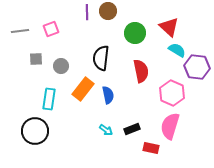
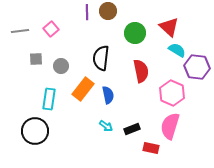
pink square: rotated 21 degrees counterclockwise
cyan arrow: moved 4 px up
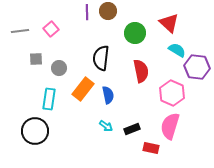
red triangle: moved 4 px up
gray circle: moved 2 px left, 2 px down
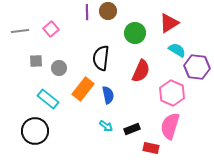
red triangle: rotated 45 degrees clockwise
gray square: moved 2 px down
red semicircle: rotated 35 degrees clockwise
cyan rectangle: moved 1 px left; rotated 60 degrees counterclockwise
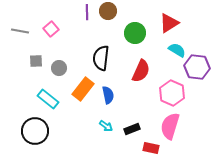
gray line: rotated 18 degrees clockwise
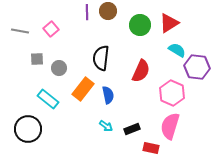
green circle: moved 5 px right, 8 px up
gray square: moved 1 px right, 2 px up
black circle: moved 7 px left, 2 px up
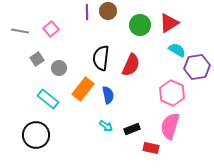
gray square: rotated 32 degrees counterclockwise
purple hexagon: rotated 15 degrees counterclockwise
red semicircle: moved 10 px left, 6 px up
black circle: moved 8 px right, 6 px down
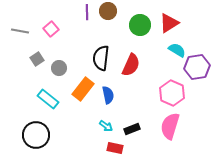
red rectangle: moved 36 px left
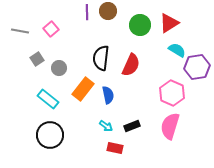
black rectangle: moved 3 px up
black circle: moved 14 px right
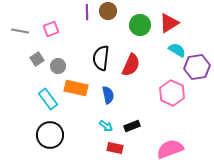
pink square: rotated 21 degrees clockwise
gray circle: moved 1 px left, 2 px up
orange rectangle: moved 7 px left, 1 px up; rotated 65 degrees clockwise
cyan rectangle: rotated 15 degrees clockwise
pink semicircle: moved 23 px down; rotated 52 degrees clockwise
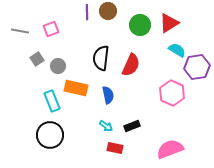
cyan rectangle: moved 4 px right, 2 px down; rotated 15 degrees clockwise
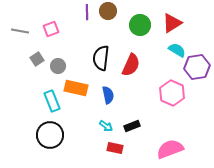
red triangle: moved 3 px right
